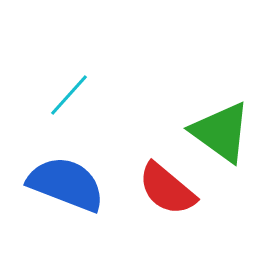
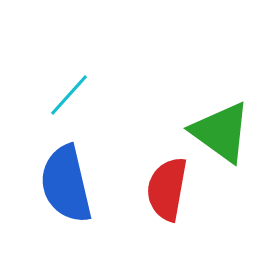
blue semicircle: rotated 124 degrees counterclockwise
red semicircle: rotated 60 degrees clockwise
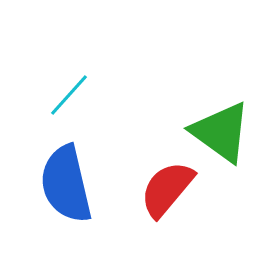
red semicircle: rotated 30 degrees clockwise
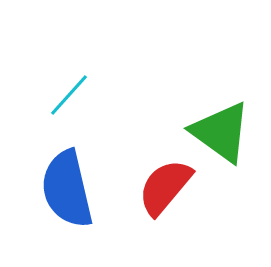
blue semicircle: moved 1 px right, 5 px down
red semicircle: moved 2 px left, 2 px up
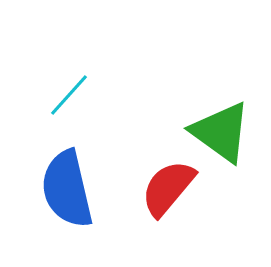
red semicircle: moved 3 px right, 1 px down
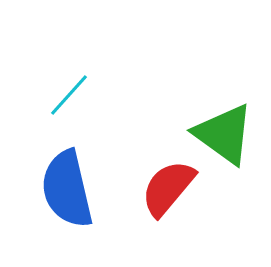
green triangle: moved 3 px right, 2 px down
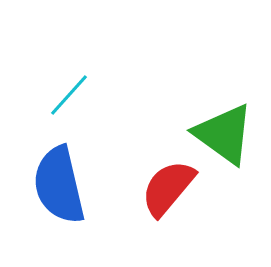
blue semicircle: moved 8 px left, 4 px up
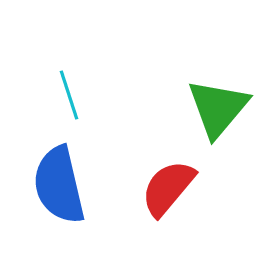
cyan line: rotated 60 degrees counterclockwise
green triangle: moved 6 px left, 26 px up; rotated 34 degrees clockwise
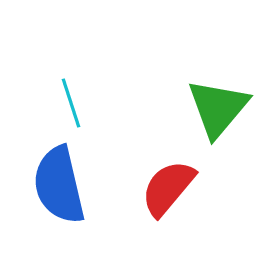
cyan line: moved 2 px right, 8 px down
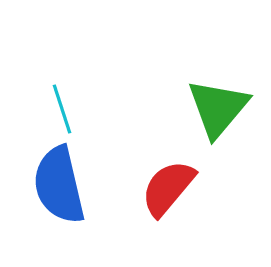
cyan line: moved 9 px left, 6 px down
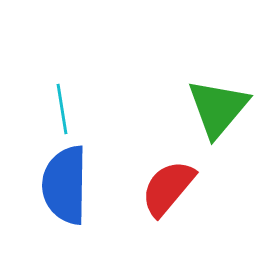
cyan line: rotated 9 degrees clockwise
blue semicircle: moved 6 px right; rotated 14 degrees clockwise
